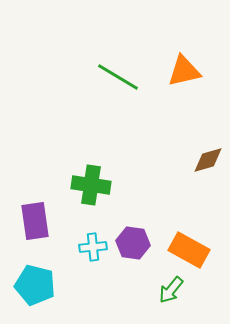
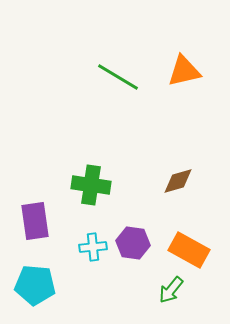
brown diamond: moved 30 px left, 21 px down
cyan pentagon: rotated 9 degrees counterclockwise
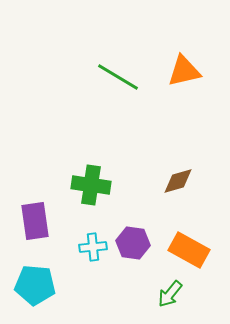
green arrow: moved 1 px left, 4 px down
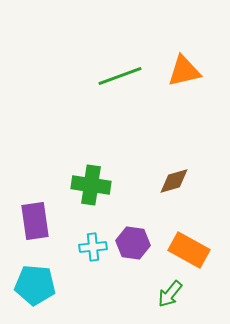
green line: moved 2 px right, 1 px up; rotated 51 degrees counterclockwise
brown diamond: moved 4 px left
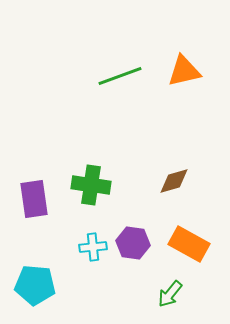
purple rectangle: moved 1 px left, 22 px up
orange rectangle: moved 6 px up
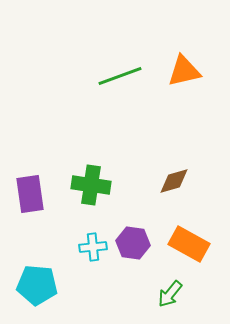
purple rectangle: moved 4 px left, 5 px up
cyan pentagon: moved 2 px right
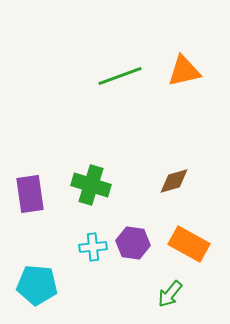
green cross: rotated 9 degrees clockwise
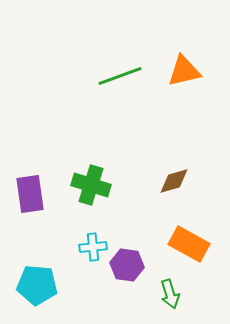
purple hexagon: moved 6 px left, 22 px down
green arrow: rotated 56 degrees counterclockwise
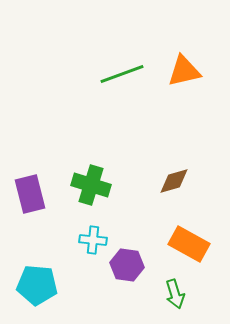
green line: moved 2 px right, 2 px up
purple rectangle: rotated 6 degrees counterclockwise
cyan cross: moved 7 px up; rotated 12 degrees clockwise
green arrow: moved 5 px right
